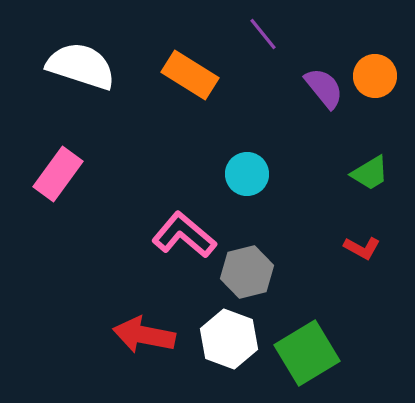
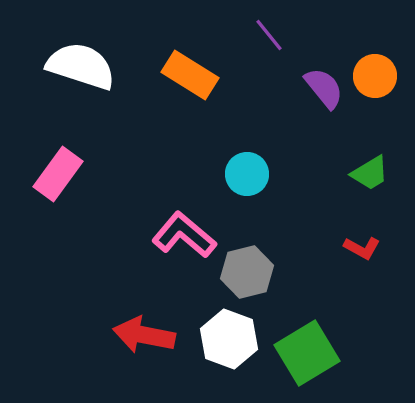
purple line: moved 6 px right, 1 px down
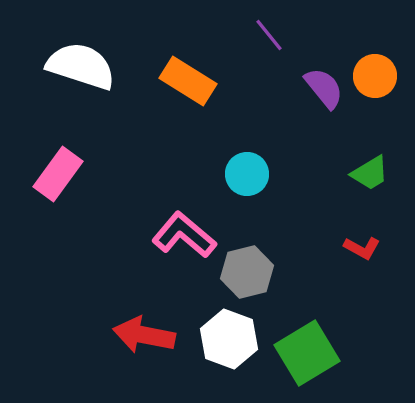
orange rectangle: moved 2 px left, 6 px down
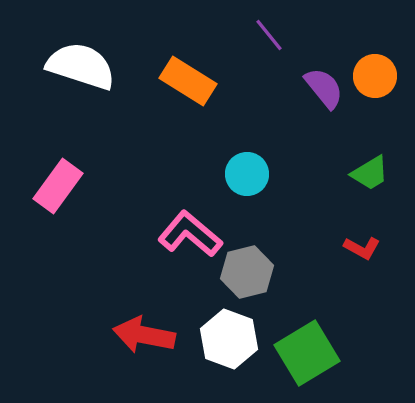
pink rectangle: moved 12 px down
pink L-shape: moved 6 px right, 1 px up
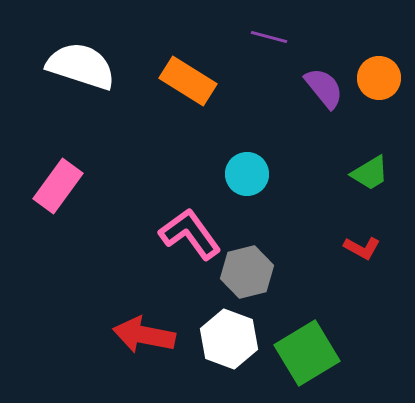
purple line: moved 2 px down; rotated 36 degrees counterclockwise
orange circle: moved 4 px right, 2 px down
pink L-shape: rotated 14 degrees clockwise
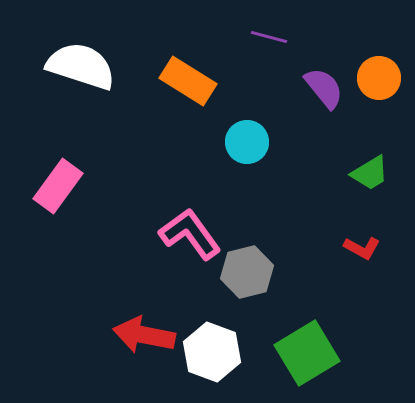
cyan circle: moved 32 px up
white hexagon: moved 17 px left, 13 px down
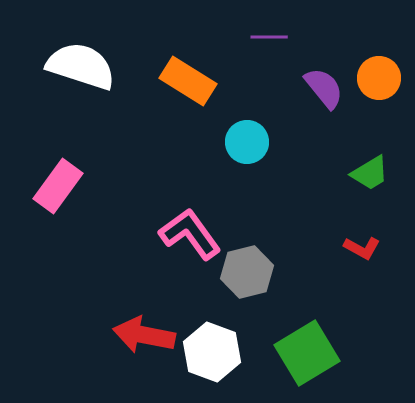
purple line: rotated 15 degrees counterclockwise
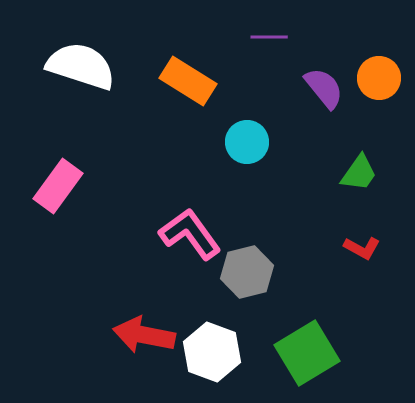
green trapezoid: moved 11 px left; rotated 24 degrees counterclockwise
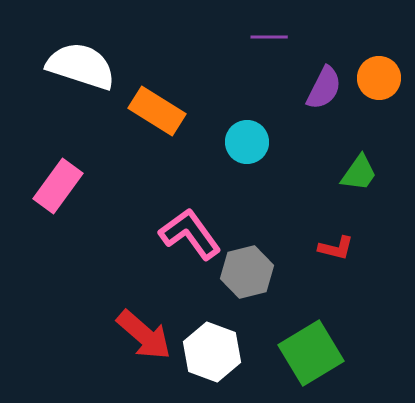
orange rectangle: moved 31 px left, 30 px down
purple semicircle: rotated 66 degrees clockwise
red L-shape: moved 26 px left; rotated 15 degrees counterclockwise
red arrow: rotated 150 degrees counterclockwise
green square: moved 4 px right
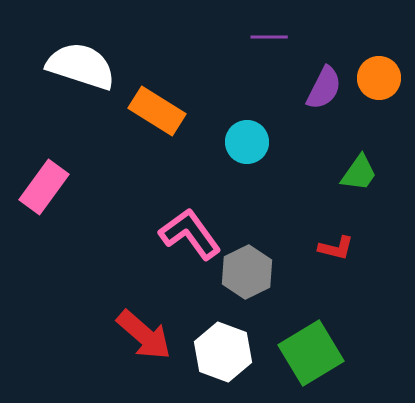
pink rectangle: moved 14 px left, 1 px down
gray hexagon: rotated 12 degrees counterclockwise
white hexagon: moved 11 px right
